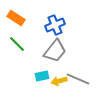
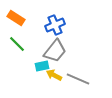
cyan rectangle: moved 10 px up
yellow arrow: moved 5 px left, 6 px up; rotated 42 degrees clockwise
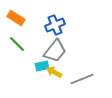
yellow arrow: moved 3 px up
gray line: moved 4 px right; rotated 45 degrees counterclockwise
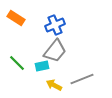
green line: moved 19 px down
yellow arrow: moved 13 px down
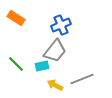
blue cross: moved 6 px right
green line: moved 1 px left, 1 px down
yellow arrow: moved 1 px right
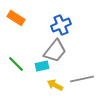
gray line: rotated 10 degrees clockwise
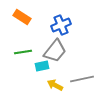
orange rectangle: moved 6 px right, 1 px up
green line: moved 7 px right, 12 px up; rotated 54 degrees counterclockwise
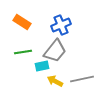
orange rectangle: moved 5 px down
yellow arrow: moved 4 px up
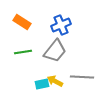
cyan rectangle: moved 18 px down
gray line: moved 2 px up; rotated 15 degrees clockwise
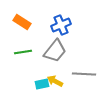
gray line: moved 2 px right, 3 px up
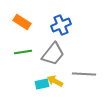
gray trapezoid: moved 2 px left, 3 px down
